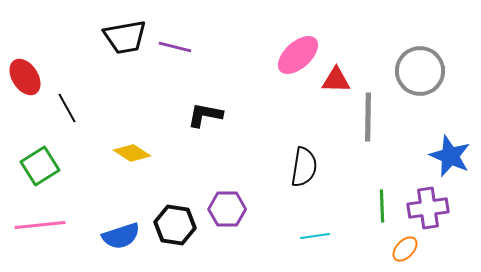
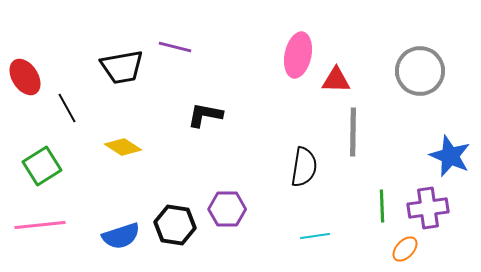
black trapezoid: moved 3 px left, 30 px down
pink ellipse: rotated 36 degrees counterclockwise
gray line: moved 15 px left, 15 px down
yellow diamond: moved 9 px left, 6 px up
green square: moved 2 px right
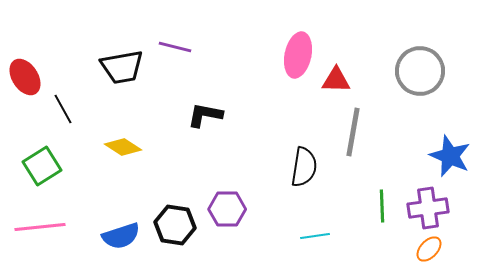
black line: moved 4 px left, 1 px down
gray line: rotated 9 degrees clockwise
pink line: moved 2 px down
orange ellipse: moved 24 px right
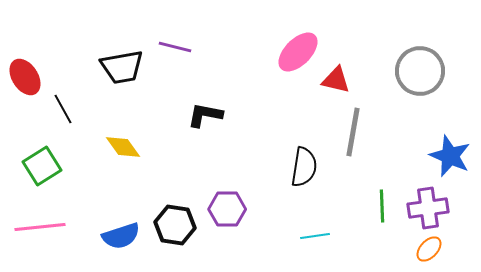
pink ellipse: moved 3 px up; rotated 33 degrees clockwise
red triangle: rotated 12 degrees clockwise
yellow diamond: rotated 21 degrees clockwise
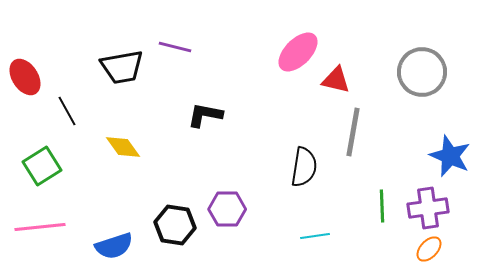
gray circle: moved 2 px right, 1 px down
black line: moved 4 px right, 2 px down
blue semicircle: moved 7 px left, 10 px down
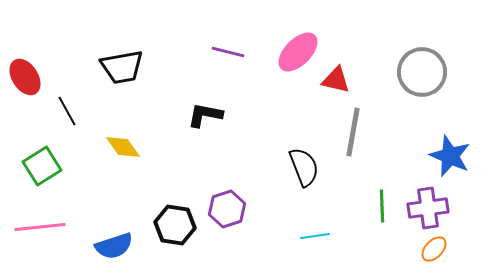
purple line: moved 53 px right, 5 px down
black semicircle: rotated 30 degrees counterclockwise
purple hexagon: rotated 18 degrees counterclockwise
orange ellipse: moved 5 px right
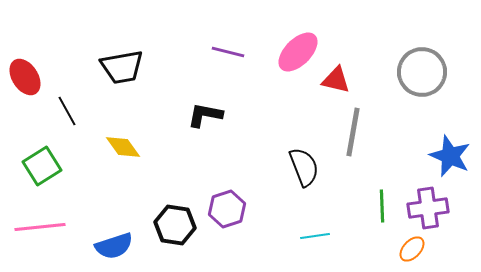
orange ellipse: moved 22 px left
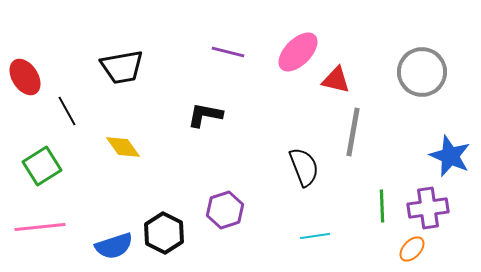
purple hexagon: moved 2 px left, 1 px down
black hexagon: moved 11 px left, 8 px down; rotated 18 degrees clockwise
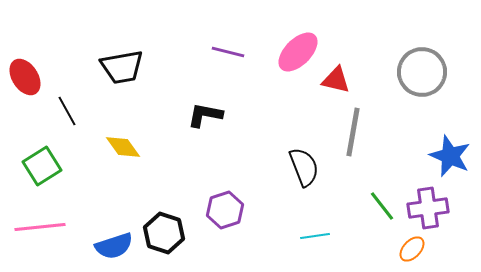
green line: rotated 36 degrees counterclockwise
black hexagon: rotated 9 degrees counterclockwise
